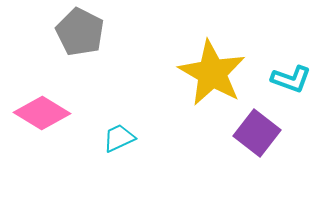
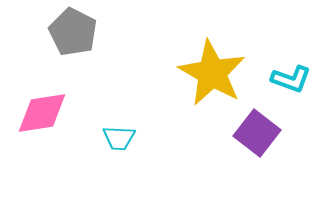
gray pentagon: moved 7 px left
pink diamond: rotated 40 degrees counterclockwise
cyan trapezoid: rotated 152 degrees counterclockwise
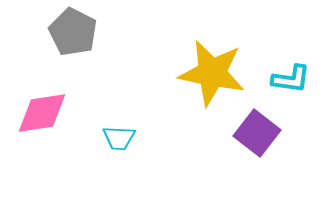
yellow star: rotated 18 degrees counterclockwise
cyan L-shape: rotated 12 degrees counterclockwise
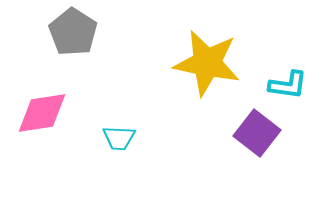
gray pentagon: rotated 6 degrees clockwise
yellow star: moved 5 px left, 10 px up
cyan L-shape: moved 3 px left, 6 px down
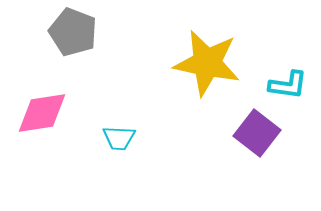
gray pentagon: rotated 12 degrees counterclockwise
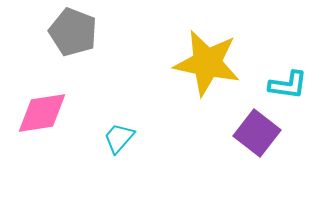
cyan trapezoid: rotated 128 degrees clockwise
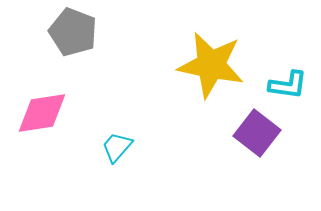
yellow star: moved 4 px right, 2 px down
cyan trapezoid: moved 2 px left, 9 px down
